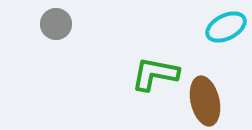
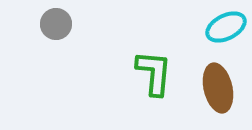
green L-shape: moved 1 px left, 1 px up; rotated 84 degrees clockwise
brown ellipse: moved 13 px right, 13 px up
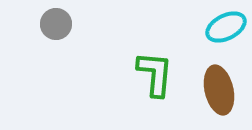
green L-shape: moved 1 px right, 1 px down
brown ellipse: moved 1 px right, 2 px down
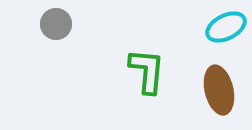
green L-shape: moved 8 px left, 3 px up
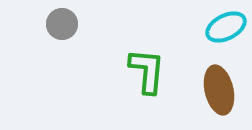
gray circle: moved 6 px right
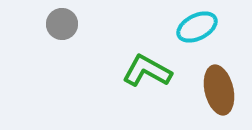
cyan ellipse: moved 29 px left
green L-shape: rotated 66 degrees counterclockwise
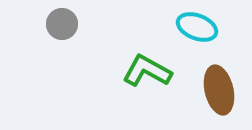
cyan ellipse: rotated 48 degrees clockwise
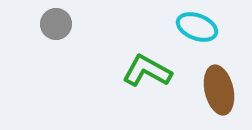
gray circle: moved 6 px left
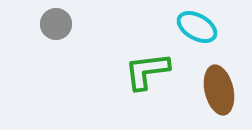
cyan ellipse: rotated 9 degrees clockwise
green L-shape: rotated 36 degrees counterclockwise
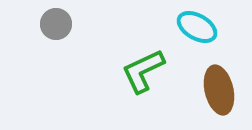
green L-shape: moved 4 px left; rotated 18 degrees counterclockwise
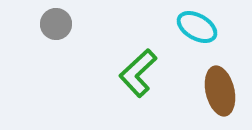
green L-shape: moved 5 px left, 2 px down; rotated 18 degrees counterclockwise
brown ellipse: moved 1 px right, 1 px down
